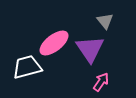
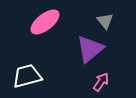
pink ellipse: moved 9 px left, 21 px up
purple triangle: rotated 24 degrees clockwise
white trapezoid: moved 9 px down
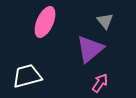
pink ellipse: rotated 28 degrees counterclockwise
pink arrow: moved 1 px left, 1 px down
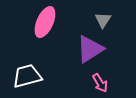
gray triangle: moved 2 px left, 1 px up; rotated 12 degrees clockwise
purple triangle: rotated 8 degrees clockwise
pink arrow: rotated 114 degrees clockwise
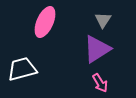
purple triangle: moved 7 px right
white trapezoid: moved 5 px left, 7 px up
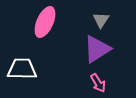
gray triangle: moved 2 px left
white trapezoid: rotated 16 degrees clockwise
pink arrow: moved 2 px left
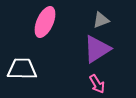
gray triangle: rotated 36 degrees clockwise
pink arrow: moved 1 px left, 1 px down
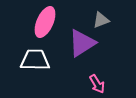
purple triangle: moved 15 px left, 6 px up
white trapezoid: moved 13 px right, 9 px up
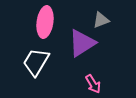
pink ellipse: rotated 16 degrees counterclockwise
white trapezoid: moved 1 px right, 2 px down; rotated 60 degrees counterclockwise
pink arrow: moved 4 px left
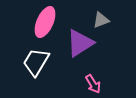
pink ellipse: rotated 16 degrees clockwise
purple triangle: moved 2 px left
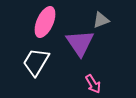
purple triangle: rotated 32 degrees counterclockwise
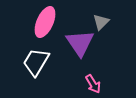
gray triangle: moved 2 px down; rotated 24 degrees counterclockwise
